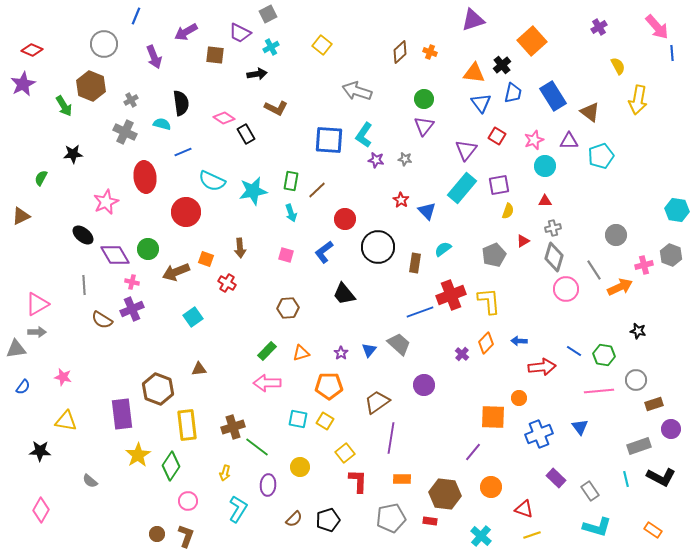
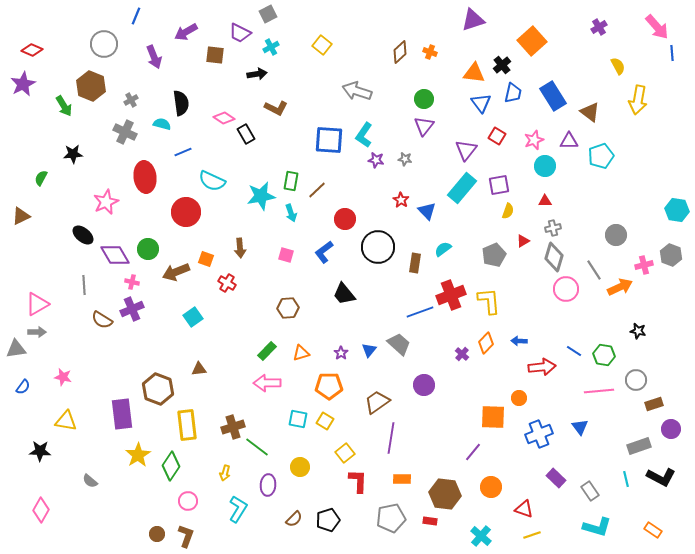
cyan star at (253, 191): moved 8 px right, 5 px down
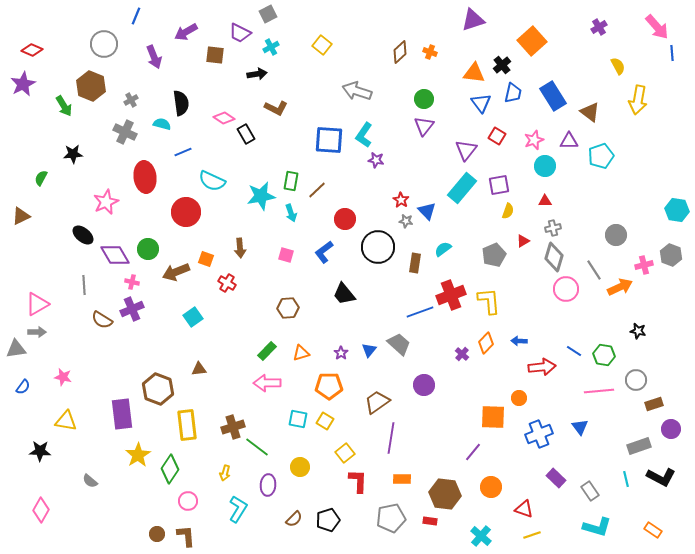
gray star at (405, 159): moved 1 px right, 62 px down
green diamond at (171, 466): moved 1 px left, 3 px down
brown L-shape at (186, 536): rotated 25 degrees counterclockwise
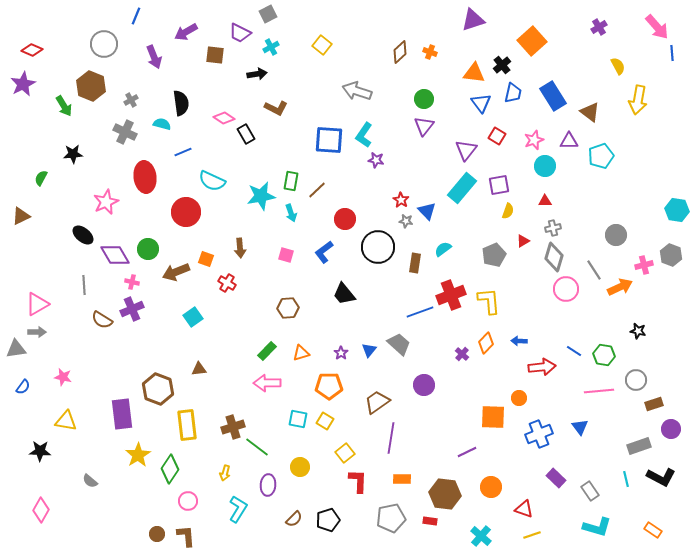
purple line at (473, 452): moved 6 px left; rotated 24 degrees clockwise
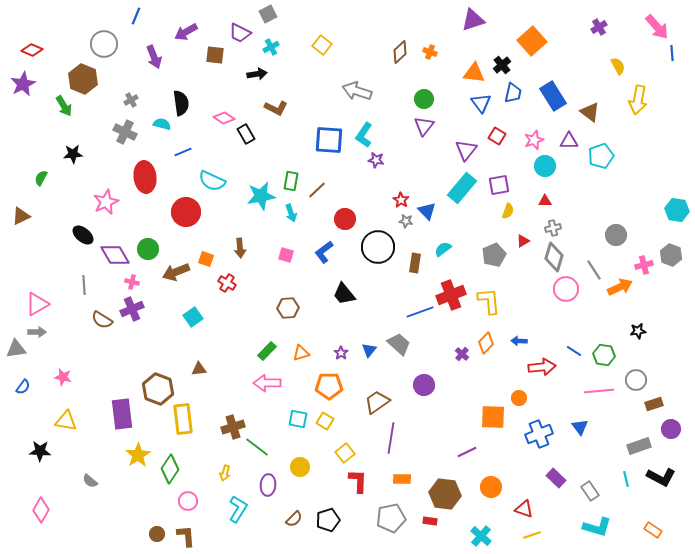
brown hexagon at (91, 86): moved 8 px left, 7 px up
black star at (638, 331): rotated 21 degrees counterclockwise
yellow rectangle at (187, 425): moved 4 px left, 6 px up
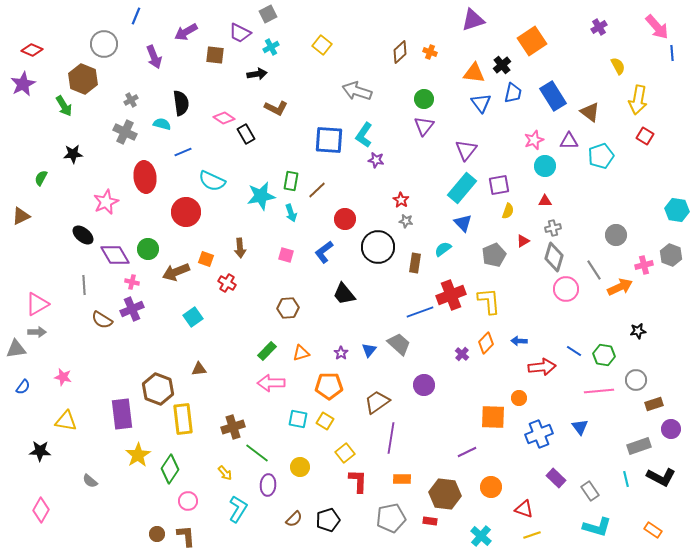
orange square at (532, 41): rotated 8 degrees clockwise
red square at (497, 136): moved 148 px right
blue triangle at (427, 211): moved 36 px right, 12 px down
pink arrow at (267, 383): moved 4 px right
green line at (257, 447): moved 6 px down
yellow arrow at (225, 473): rotated 56 degrees counterclockwise
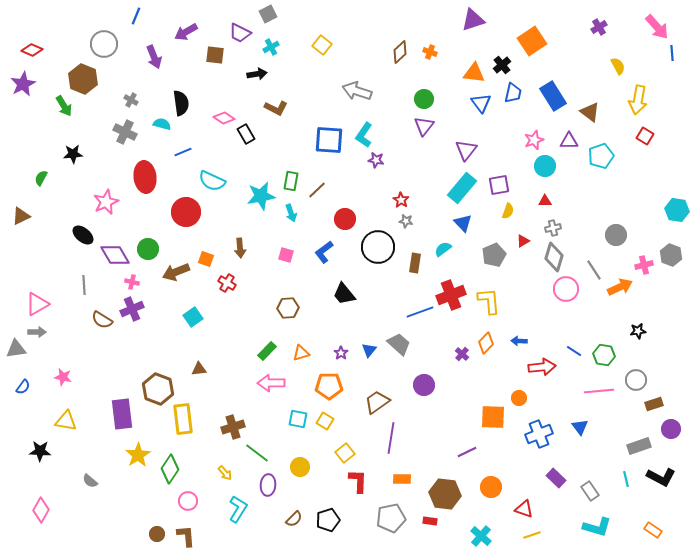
gray cross at (131, 100): rotated 32 degrees counterclockwise
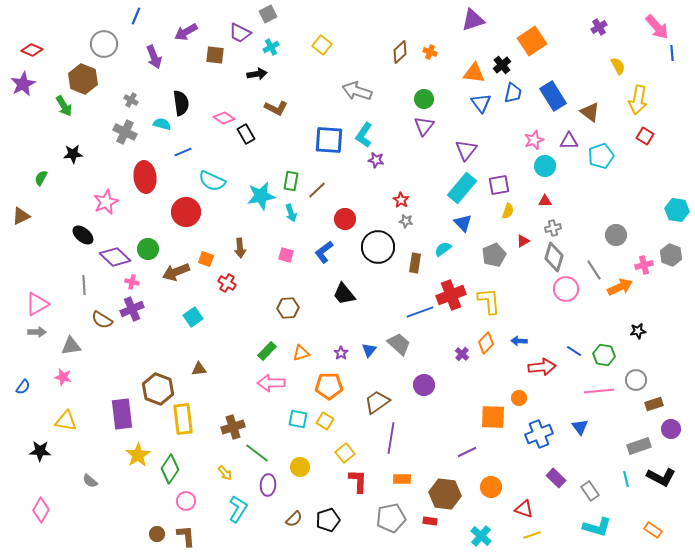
purple diamond at (115, 255): moved 2 px down; rotated 16 degrees counterclockwise
gray triangle at (16, 349): moved 55 px right, 3 px up
pink circle at (188, 501): moved 2 px left
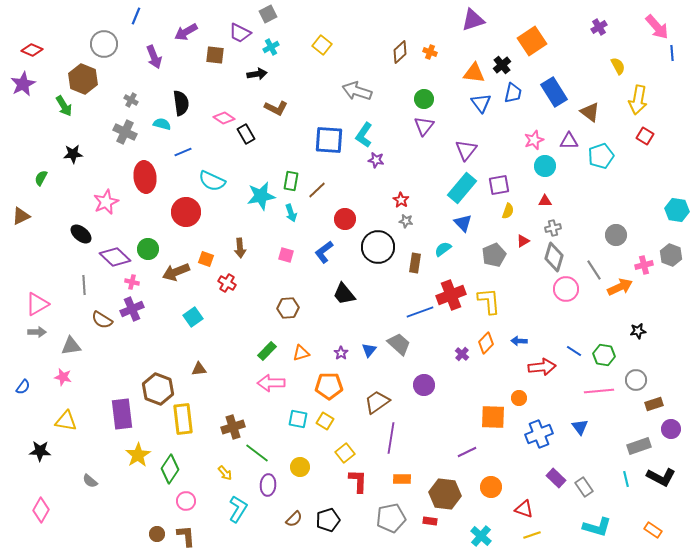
blue rectangle at (553, 96): moved 1 px right, 4 px up
black ellipse at (83, 235): moved 2 px left, 1 px up
gray rectangle at (590, 491): moved 6 px left, 4 px up
